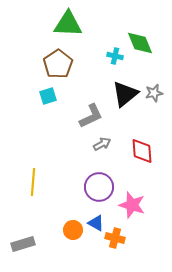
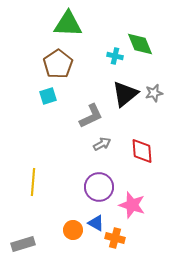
green diamond: moved 1 px down
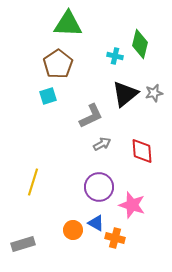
green diamond: rotated 36 degrees clockwise
yellow line: rotated 12 degrees clockwise
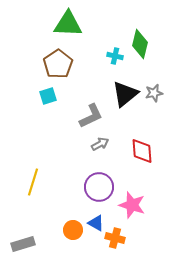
gray arrow: moved 2 px left
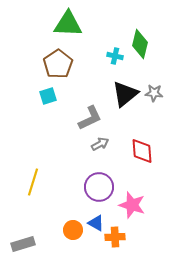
gray star: rotated 18 degrees clockwise
gray L-shape: moved 1 px left, 2 px down
orange cross: moved 1 px up; rotated 18 degrees counterclockwise
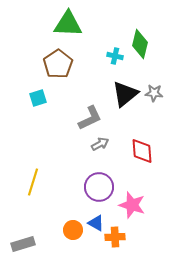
cyan square: moved 10 px left, 2 px down
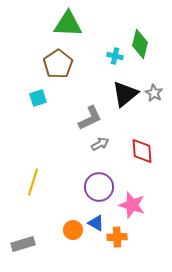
gray star: rotated 24 degrees clockwise
orange cross: moved 2 px right
